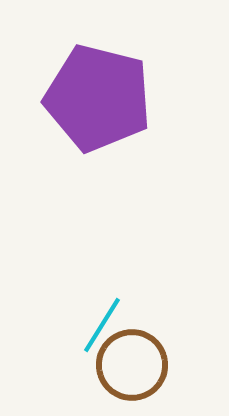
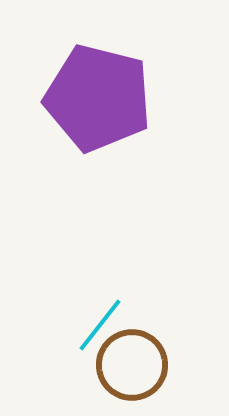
cyan line: moved 2 px left; rotated 6 degrees clockwise
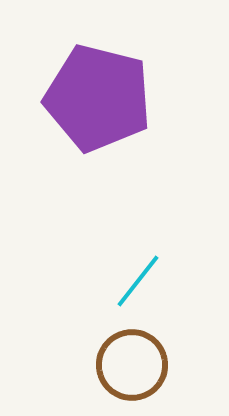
cyan line: moved 38 px right, 44 px up
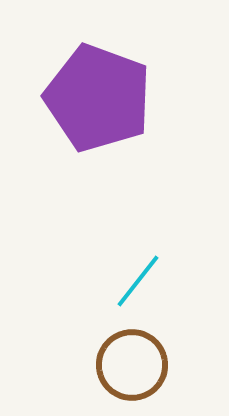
purple pentagon: rotated 6 degrees clockwise
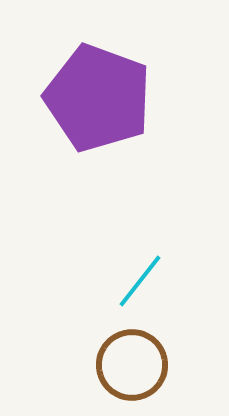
cyan line: moved 2 px right
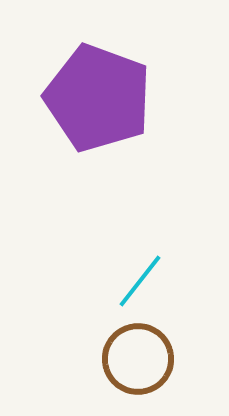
brown circle: moved 6 px right, 6 px up
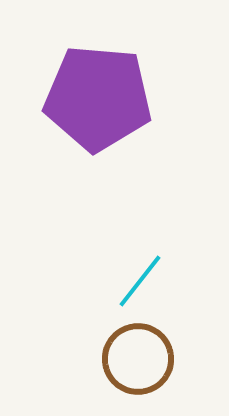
purple pentagon: rotated 15 degrees counterclockwise
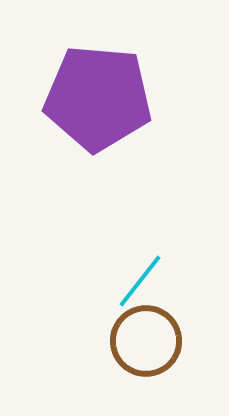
brown circle: moved 8 px right, 18 px up
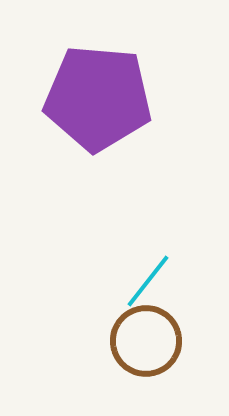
cyan line: moved 8 px right
